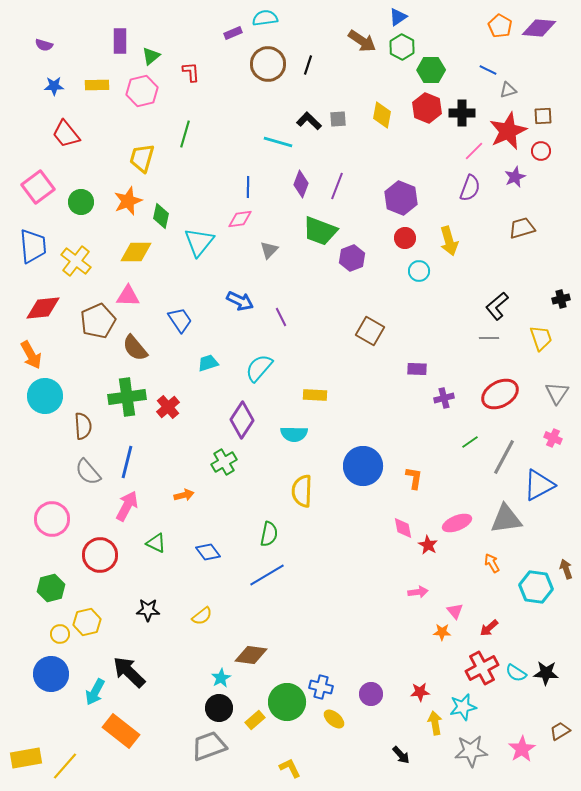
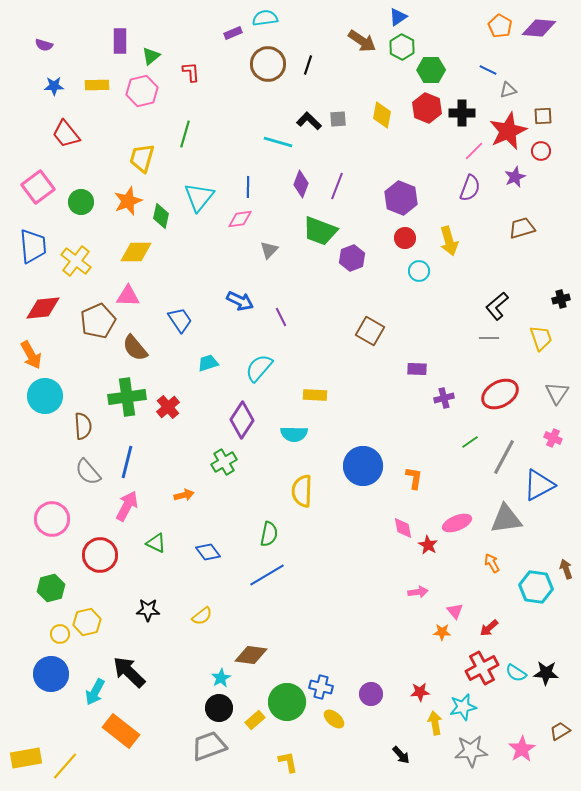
cyan triangle at (199, 242): moved 45 px up
yellow L-shape at (290, 768): moved 2 px left, 6 px up; rotated 15 degrees clockwise
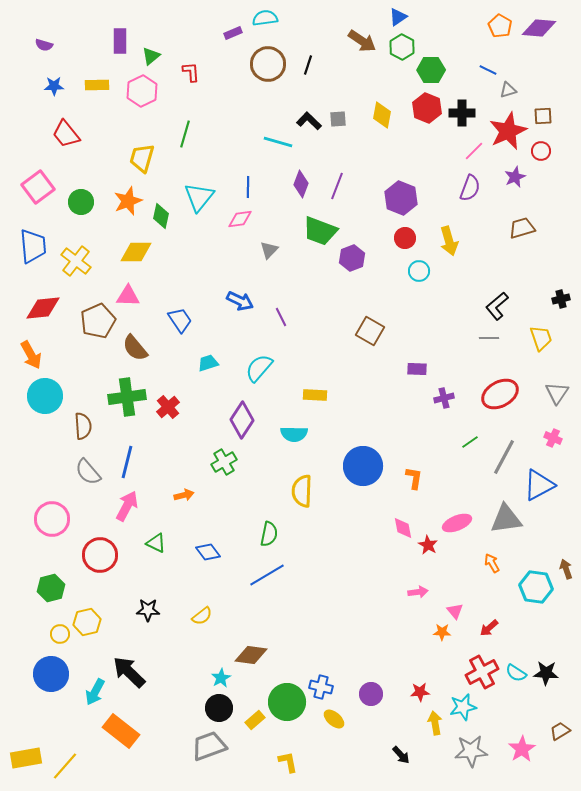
pink hexagon at (142, 91): rotated 12 degrees counterclockwise
red cross at (482, 668): moved 4 px down
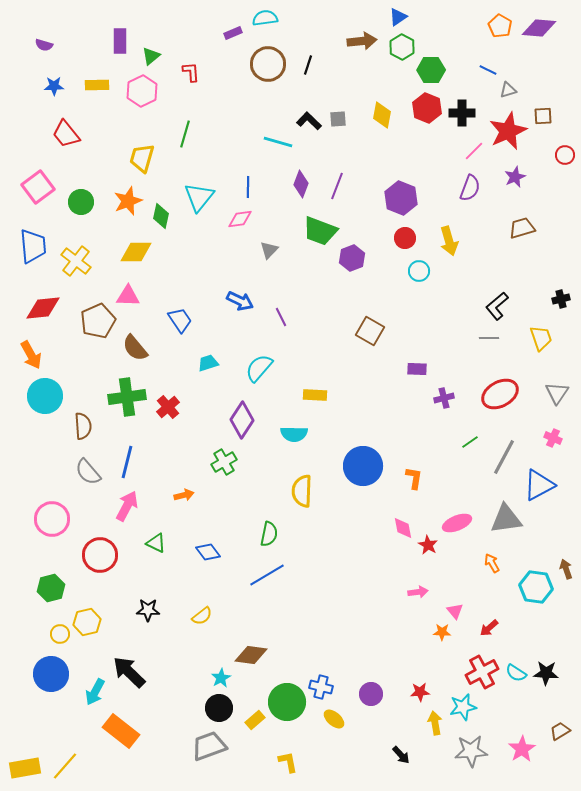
brown arrow at (362, 41): rotated 40 degrees counterclockwise
red circle at (541, 151): moved 24 px right, 4 px down
yellow rectangle at (26, 758): moved 1 px left, 10 px down
